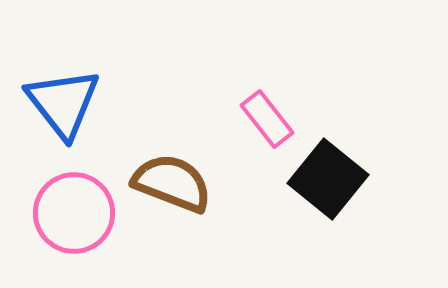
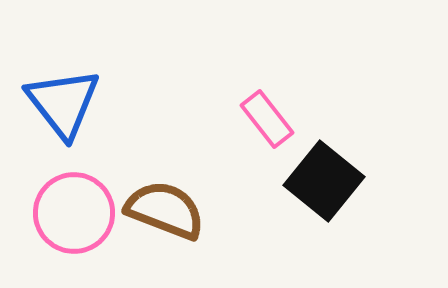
black square: moved 4 px left, 2 px down
brown semicircle: moved 7 px left, 27 px down
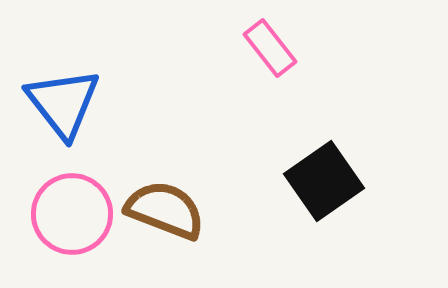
pink rectangle: moved 3 px right, 71 px up
black square: rotated 16 degrees clockwise
pink circle: moved 2 px left, 1 px down
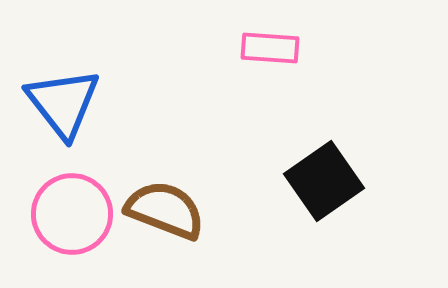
pink rectangle: rotated 48 degrees counterclockwise
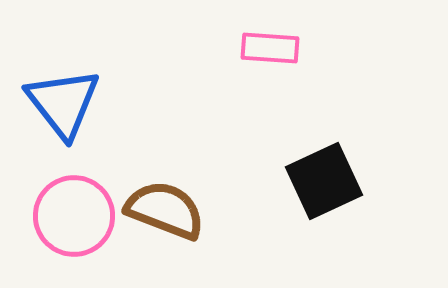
black square: rotated 10 degrees clockwise
pink circle: moved 2 px right, 2 px down
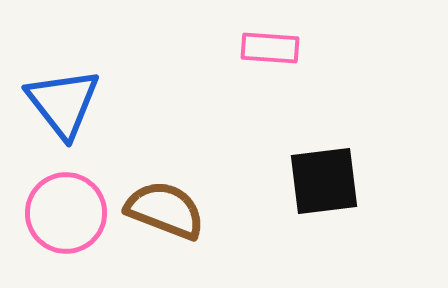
black square: rotated 18 degrees clockwise
pink circle: moved 8 px left, 3 px up
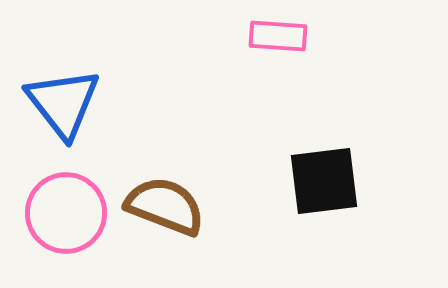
pink rectangle: moved 8 px right, 12 px up
brown semicircle: moved 4 px up
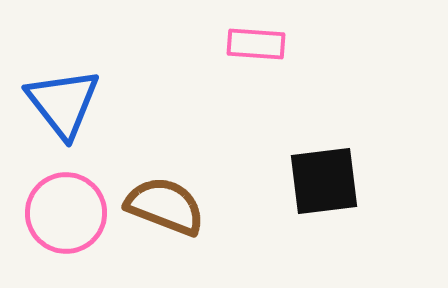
pink rectangle: moved 22 px left, 8 px down
